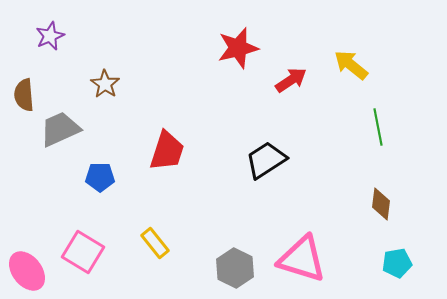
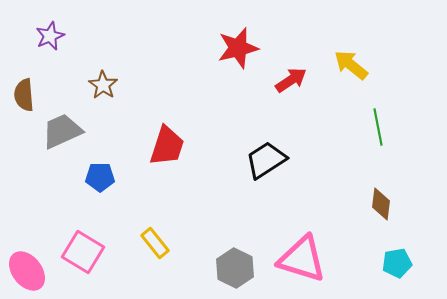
brown star: moved 2 px left, 1 px down
gray trapezoid: moved 2 px right, 2 px down
red trapezoid: moved 5 px up
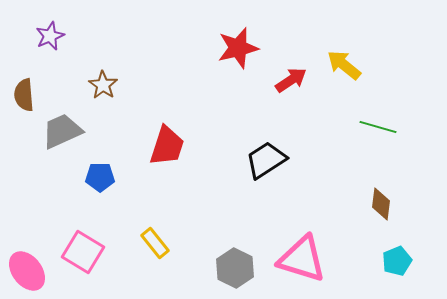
yellow arrow: moved 7 px left
green line: rotated 63 degrees counterclockwise
cyan pentagon: moved 2 px up; rotated 12 degrees counterclockwise
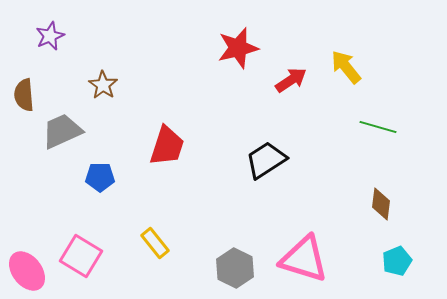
yellow arrow: moved 2 px right, 2 px down; rotated 12 degrees clockwise
pink square: moved 2 px left, 4 px down
pink triangle: moved 2 px right
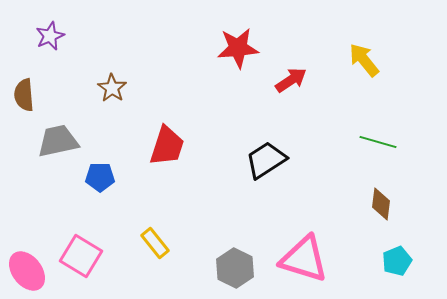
red star: rotated 9 degrees clockwise
yellow arrow: moved 18 px right, 7 px up
brown star: moved 9 px right, 3 px down
green line: moved 15 px down
gray trapezoid: moved 4 px left, 10 px down; rotated 12 degrees clockwise
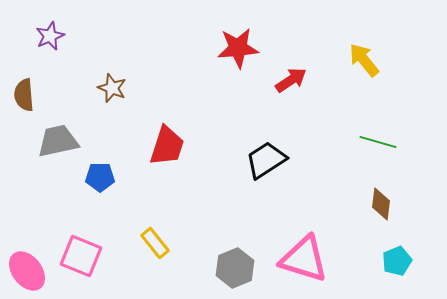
brown star: rotated 12 degrees counterclockwise
pink square: rotated 9 degrees counterclockwise
gray hexagon: rotated 12 degrees clockwise
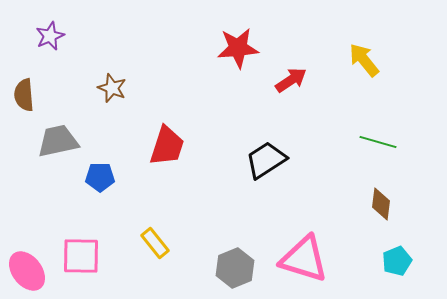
pink square: rotated 21 degrees counterclockwise
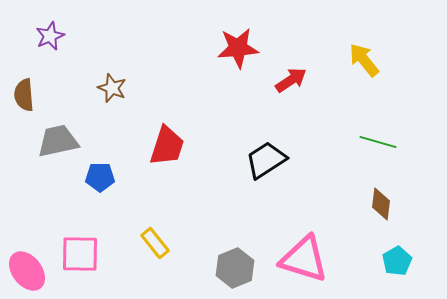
pink square: moved 1 px left, 2 px up
cyan pentagon: rotated 8 degrees counterclockwise
